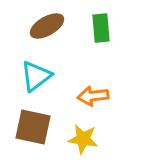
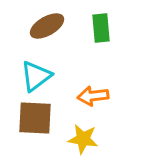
brown square: moved 2 px right, 9 px up; rotated 9 degrees counterclockwise
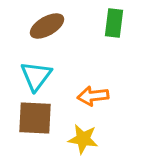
green rectangle: moved 13 px right, 5 px up; rotated 12 degrees clockwise
cyan triangle: rotated 16 degrees counterclockwise
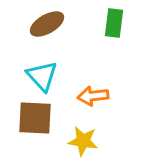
brown ellipse: moved 2 px up
cyan triangle: moved 6 px right; rotated 20 degrees counterclockwise
yellow star: moved 2 px down
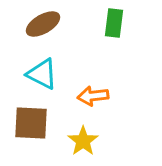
brown ellipse: moved 4 px left
cyan triangle: moved 2 px up; rotated 20 degrees counterclockwise
brown square: moved 4 px left, 5 px down
yellow star: rotated 28 degrees clockwise
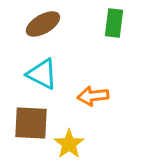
yellow star: moved 14 px left, 3 px down
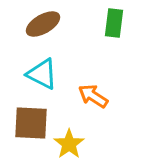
orange arrow: rotated 40 degrees clockwise
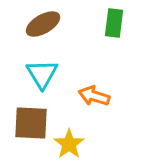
cyan triangle: rotated 32 degrees clockwise
orange arrow: moved 1 px right; rotated 16 degrees counterclockwise
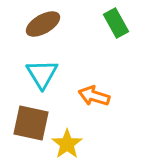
green rectangle: moved 2 px right; rotated 36 degrees counterclockwise
brown square: rotated 9 degrees clockwise
yellow star: moved 2 px left
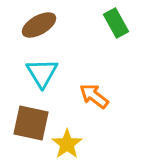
brown ellipse: moved 4 px left, 1 px down
cyan triangle: moved 1 px up
orange arrow: rotated 20 degrees clockwise
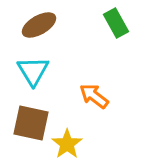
cyan triangle: moved 9 px left, 2 px up
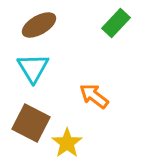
green rectangle: rotated 72 degrees clockwise
cyan triangle: moved 3 px up
brown square: rotated 15 degrees clockwise
yellow star: moved 1 px up
